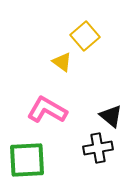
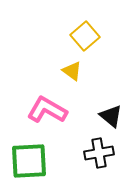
yellow triangle: moved 10 px right, 9 px down
black cross: moved 1 px right, 5 px down
green square: moved 2 px right, 1 px down
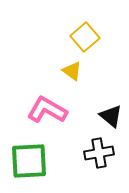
yellow square: moved 1 px down
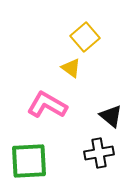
yellow triangle: moved 1 px left, 3 px up
pink L-shape: moved 5 px up
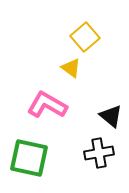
green square: moved 3 px up; rotated 15 degrees clockwise
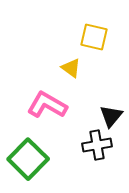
yellow square: moved 9 px right; rotated 36 degrees counterclockwise
black triangle: rotated 30 degrees clockwise
black cross: moved 2 px left, 8 px up
green square: moved 1 px left, 1 px down; rotated 33 degrees clockwise
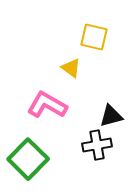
black triangle: rotated 35 degrees clockwise
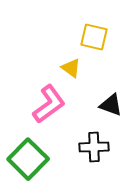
pink L-shape: moved 2 px right, 1 px up; rotated 114 degrees clockwise
black triangle: moved 11 px up; rotated 35 degrees clockwise
black cross: moved 3 px left, 2 px down; rotated 8 degrees clockwise
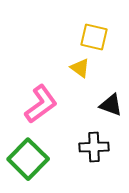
yellow triangle: moved 9 px right
pink L-shape: moved 8 px left
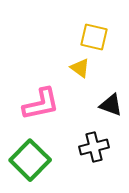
pink L-shape: rotated 24 degrees clockwise
black cross: rotated 12 degrees counterclockwise
green square: moved 2 px right, 1 px down
